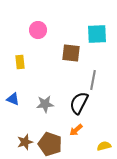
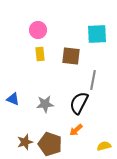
brown square: moved 3 px down
yellow rectangle: moved 20 px right, 8 px up
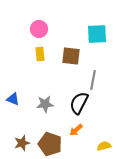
pink circle: moved 1 px right, 1 px up
brown star: moved 3 px left, 1 px down
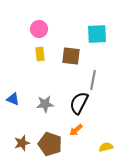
yellow semicircle: moved 2 px right, 1 px down
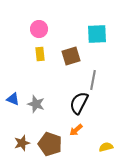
brown square: rotated 24 degrees counterclockwise
gray star: moved 9 px left; rotated 24 degrees clockwise
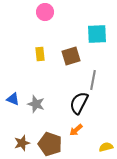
pink circle: moved 6 px right, 17 px up
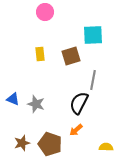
cyan square: moved 4 px left, 1 px down
yellow semicircle: rotated 16 degrees clockwise
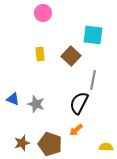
pink circle: moved 2 px left, 1 px down
cyan square: rotated 10 degrees clockwise
brown square: rotated 30 degrees counterclockwise
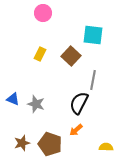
yellow rectangle: rotated 32 degrees clockwise
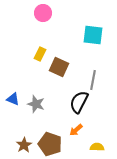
brown square: moved 12 px left, 11 px down; rotated 18 degrees counterclockwise
black semicircle: moved 1 px up
brown star: moved 2 px right, 2 px down; rotated 14 degrees counterclockwise
yellow semicircle: moved 9 px left
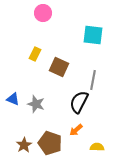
yellow rectangle: moved 5 px left
brown pentagon: moved 1 px up
